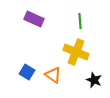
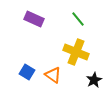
green line: moved 2 px left, 2 px up; rotated 35 degrees counterclockwise
black star: rotated 21 degrees clockwise
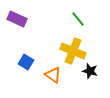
purple rectangle: moved 17 px left
yellow cross: moved 3 px left, 1 px up
blue square: moved 1 px left, 10 px up
black star: moved 4 px left, 9 px up; rotated 28 degrees counterclockwise
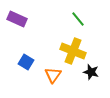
black star: moved 1 px right, 1 px down
orange triangle: rotated 30 degrees clockwise
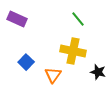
yellow cross: rotated 10 degrees counterclockwise
blue square: rotated 14 degrees clockwise
black star: moved 7 px right
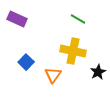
green line: rotated 21 degrees counterclockwise
black star: rotated 28 degrees clockwise
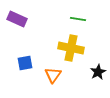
green line: rotated 21 degrees counterclockwise
yellow cross: moved 2 px left, 3 px up
blue square: moved 1 px left, 1 px down; rotated 35 degrees clockwise
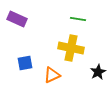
orange triangle: moved 1 px left; rotated 30 degrees clockwise
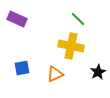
green line: rotated 35 degrees clockwise
yellow cross: moved 2 px up
blue square: moved 3 px left, 5 px down
orange triangle: moved 3 px right, 1 px up
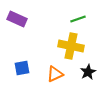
green line: rotated 63 degrees counterclockwise
black star: moved 10 px left
